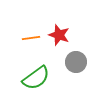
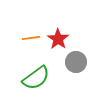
red star: moved 1 px left, 4 px down; rotated 15 degrees clockwise
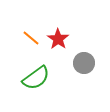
orange line: rotated 48 degrees clockwise
gray circle: moved 8 px right, 1 px down
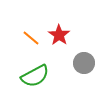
red star: moved 1 px right, 4 px up
green semicircle: moved 1 px left, 2 px up; rotated 8 degrees clockwise
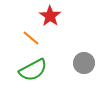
red star: moved 9 px left, 19 px up
green semicircle: moved 2 px left, 6 px up
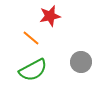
red star: rotated 25 degrees clockwise
gray circle: moved 3 px left, 1 px up
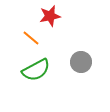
green semicircle: moved 3 px right
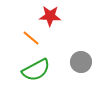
red star: rotated 15 degrees clockwise
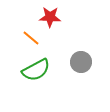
red star: moved 1 px down
